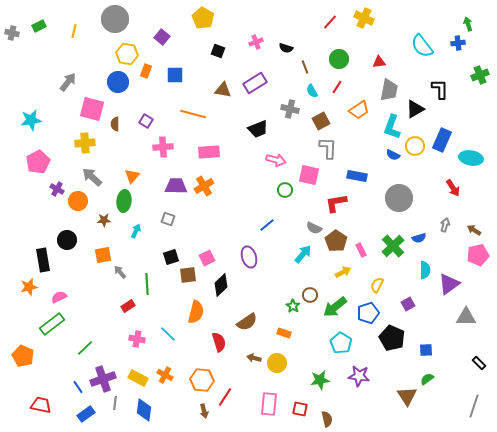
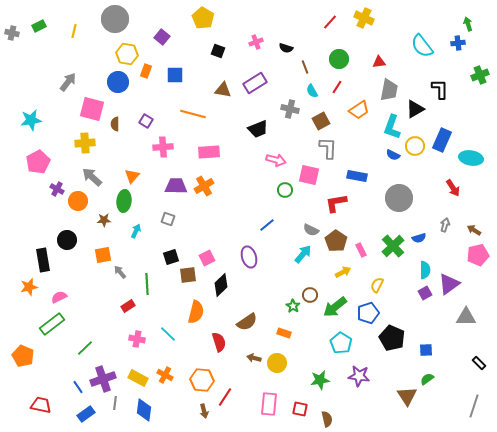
gray semicircle at (314, 228): moved 3 px left, 2 px down
purple square at (408, 304): moved 17 px right, 11 px up
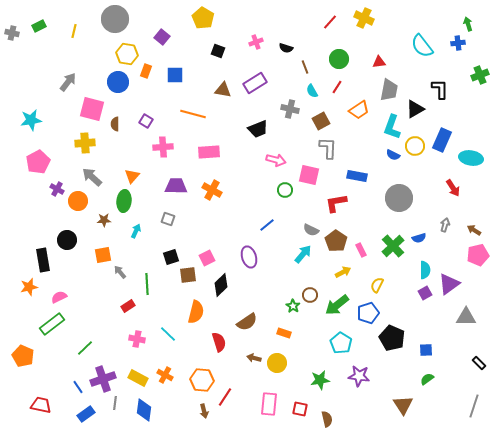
orange cross at (204, 186): moved 8 px right, 4 px down; rotated 30 degrees counterclockwise
green arrow at (335, 307): moved 2 px right, 2 px up
brown triangle at (407, 396): moved 4 px left, 9 px down
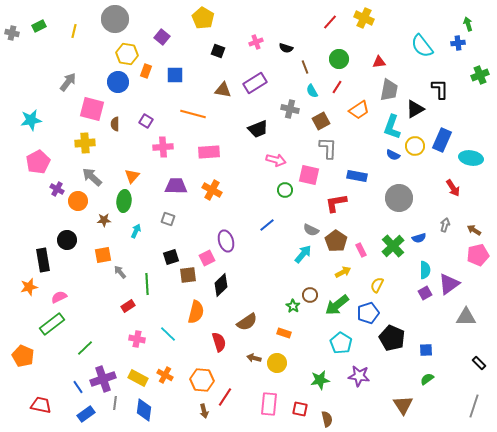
purple ellipse at (249, 257): moved 23 px left, 16 px up
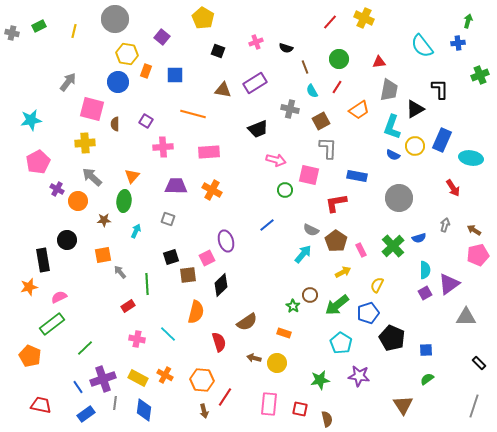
green arrow at (468, 24): moved 3 px up; rotated 32 degrees clockwise
orange pentagon at (23, 356): moved 7 px right
